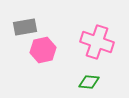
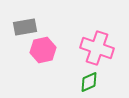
pink cross: moved 6 px down
green diamond: rotated 30 degrees counterclockwise
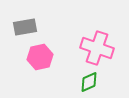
pink hexagon: moved 3 px left, 7 px down
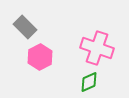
gray rectangle: rotated 55 degrees clockwise
pink hexagon: rotated 15 degrees counterclockwise
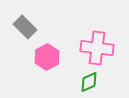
pink cross: rotated 12 degrees counterclockwise
pink hexagon: moved 7 px right
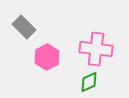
gray rectangle: moved 1 px left
pink cross: moved 1 px left, 1 px down
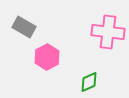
gray rectangle: rotated 15 degrees counterclockwise
pink cross: moved 12 px right, 17 px up
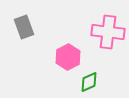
gray rectangle: rotated 40 degrees clockwise
pink hexagon: moved 21 px right
